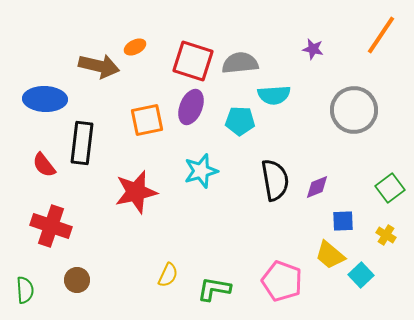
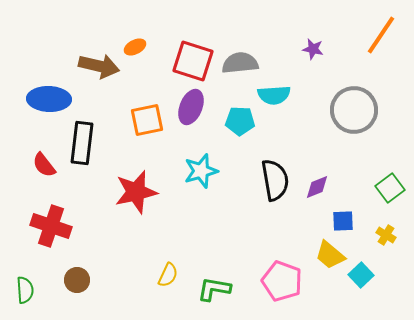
blue ellipse: moved 4 px right
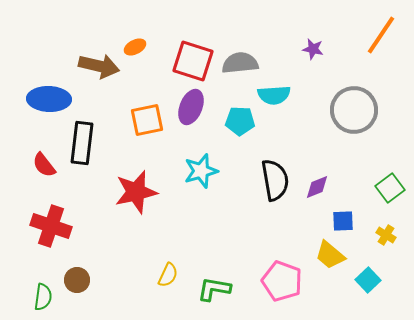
cyan square: moved 7 px right, 5 px down
green semicircle: moved 18 px right, 7 px down; rotated 12 degrees clockwise
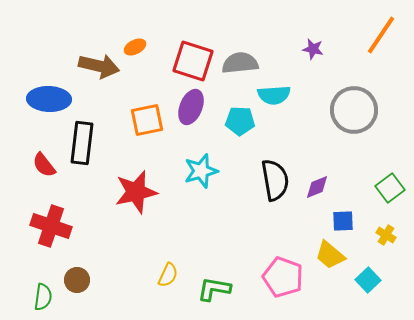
pink pentagon: moved 1 px right, 4 px up
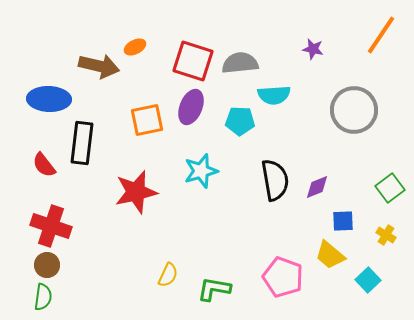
brown circle: moved 30 px left, 15 px up
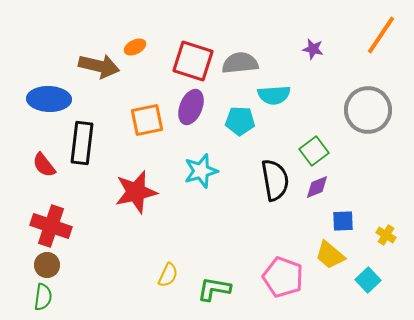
gray circle: moved 14 px right
green square: moved 76 px left, 37 px up
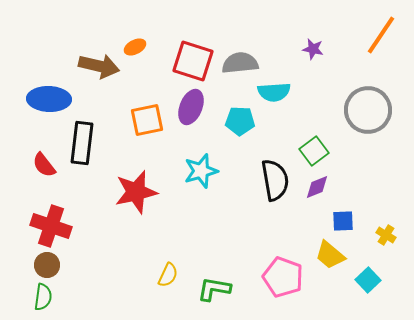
cyan semicircle: moved 3 px up
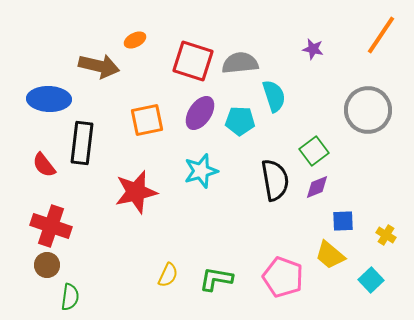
orange ellipse: moved 7 px up
cyan semicircle: moved 4 px down; rotated 104 degrees counterclockwise
purple ellipse: moved 9 px right, 6 px down; rotated 12 degrees clockwise
cyan square: moved 3 px right
green L-shape: moved 2 px right, 10 px up
green semicircle: moved 27 px right
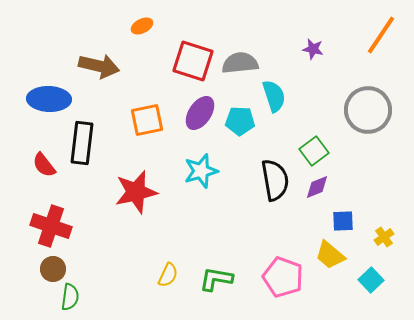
orange ellipse: moved 7 px right, 14 px up
yellow cross: moved 2 px left, 2 px down; rotated 24 degrees clockwise
brown circle: moved 6 px right, 4 px down
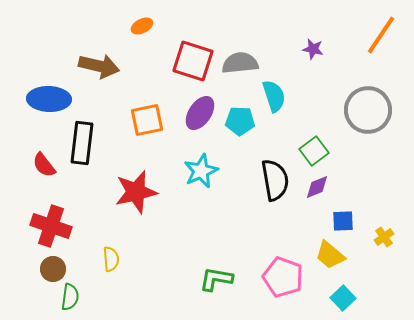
cyan star: rotated 8 degrees counterclockwise
yellow semicircle: moved 57 px left, 16 px up; rotated 30 degrees counterclockwise
cyan square: moved 28 px left, 18 px down
